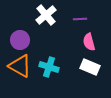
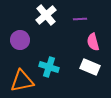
pink semicircle: moved 4 px right
orange triangle: moved 2 px right, 15 px down; rotated 40 degrees counterclockwise
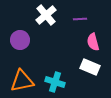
cyan cross: moved 6 px right, 15 px down
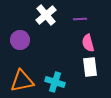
pink semicircle: moved 5 px left, 1 px down
white rectangle: rotated 60 degrees clockwise
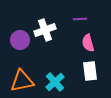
white cross: moved 1 px left, 15 px down; rotated 20 degrees clockwise
white rectangle: moved 4 px down
cyan cross: rotated 30 degrees clockwise
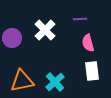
white cross: rotated 25 degrees counterclockwise
purple circle: moved 8 px left, 2 px up
white rectangle: moved 2 px right
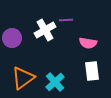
purple line: moved 14 px left, 1 px down
white cross: rotated 15 degrees clockwise
pink semicircle: rotated 66 degrees counterclockwise
orange triangle: moved 1 px right, 3 px up; rotated 25 degrees counterclockwise
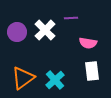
purple line: moved 5 px right, 2 px up
white cross: rotated 15 degrees counterclockwise
purple circle: moved 5 px right, 6 px up
cyan cross: moved 2 px up
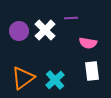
purple circle: moved 2 px right, 1 px up
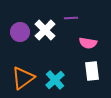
purple circle: moved 1 px right, 1 px down
